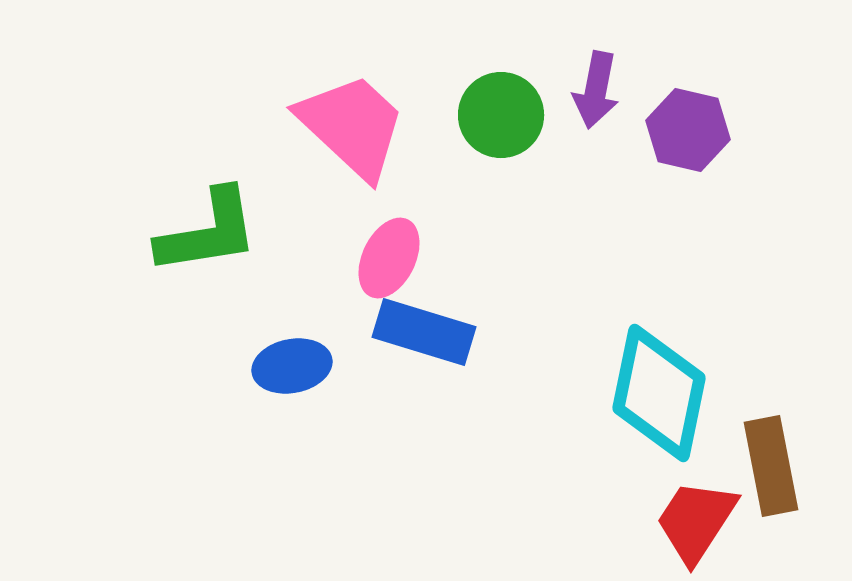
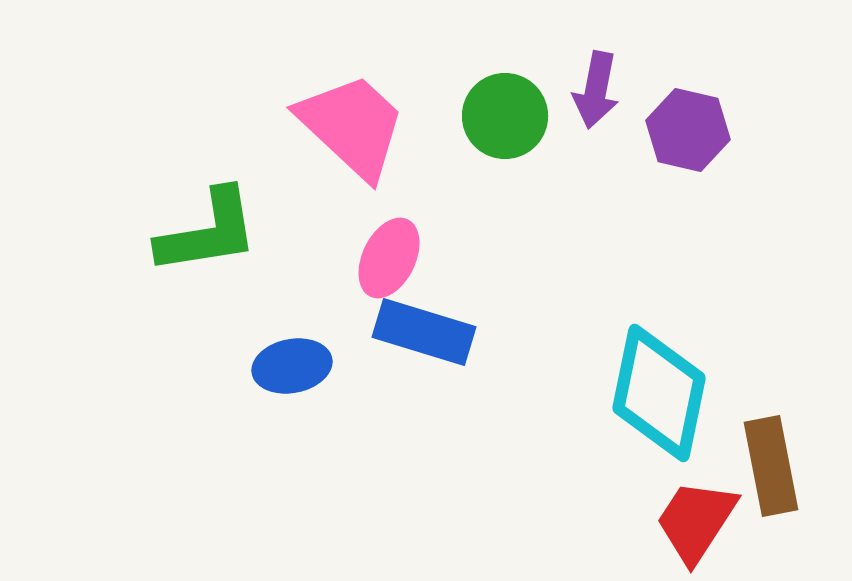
green circle: moved 4 px right, 1 px down
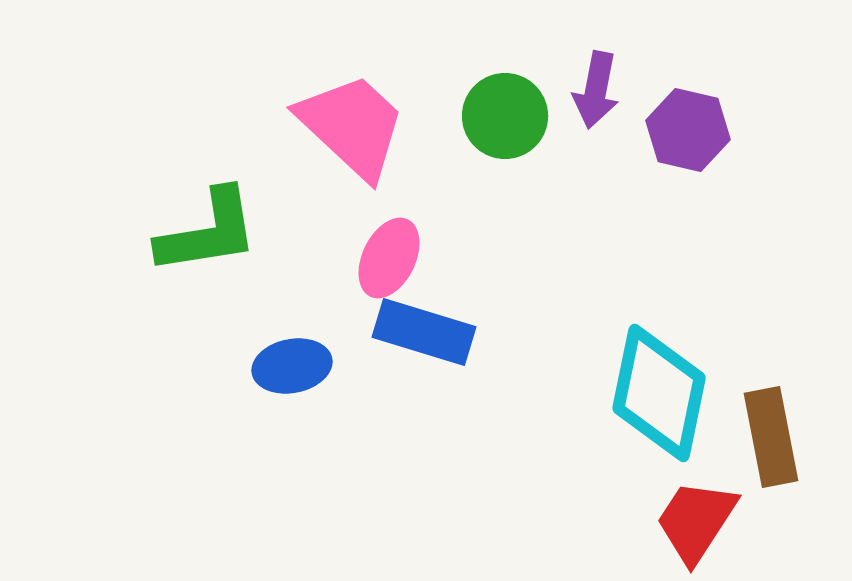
brown rectangle: moved 29 px up
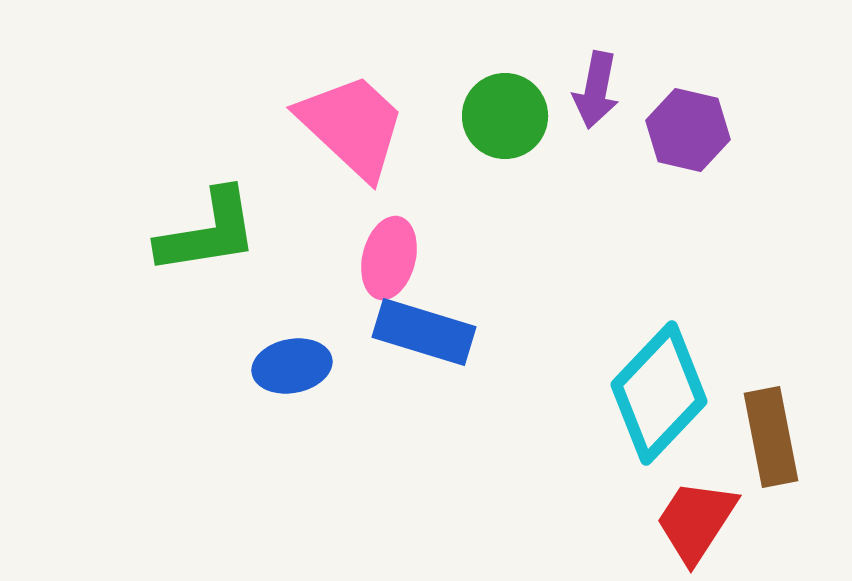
pink ellipse: rotated 12 degrees counterclockwise
cyan diamond: rotated 32 degrees clockwise
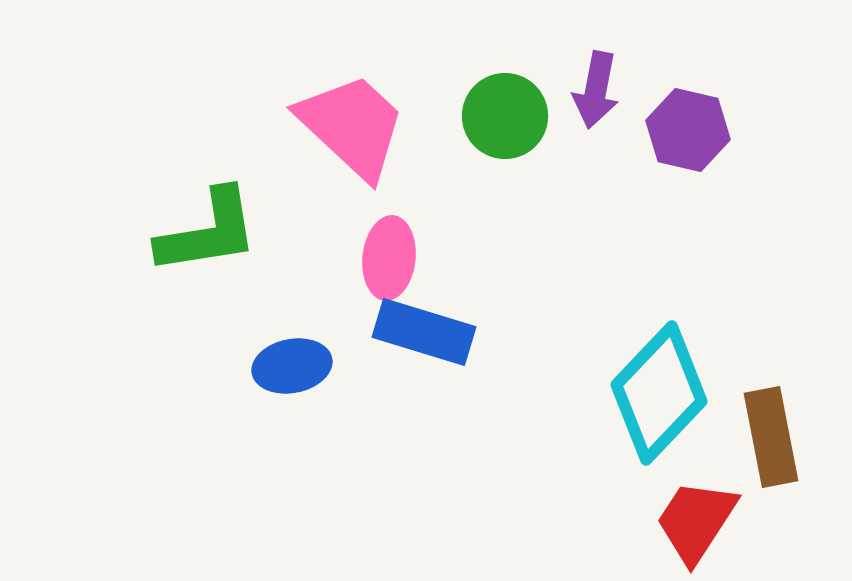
pink ellipse: rotated 8 degrees counterclockwise
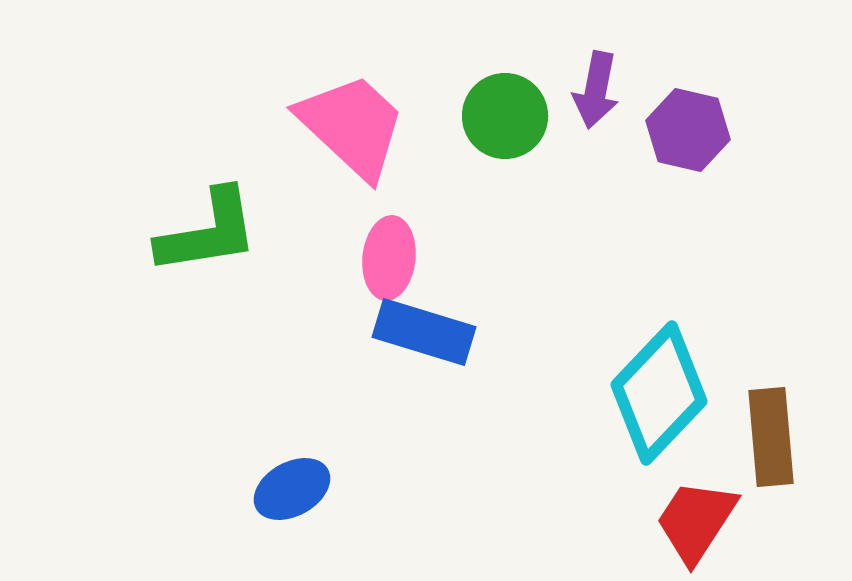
blue ellipse: moved 123 px down; rotated 18 degrees counterclockwise
brown rectangle: rotated 6 degrees clockwise
